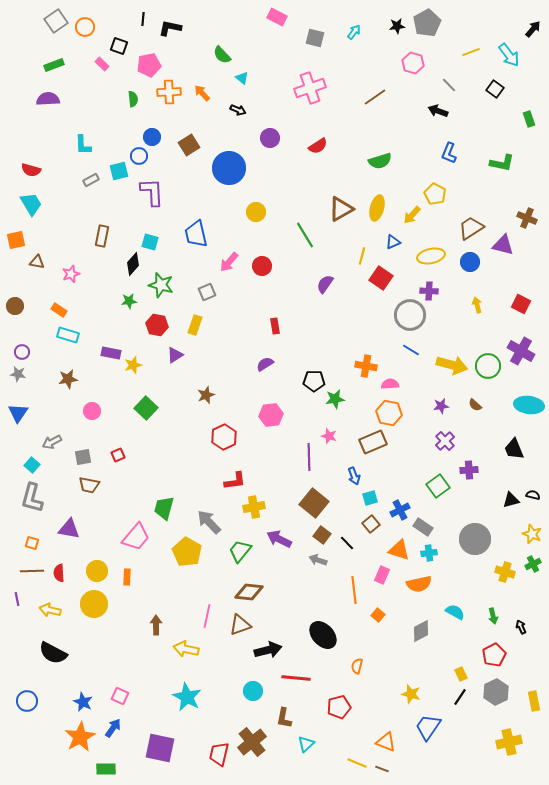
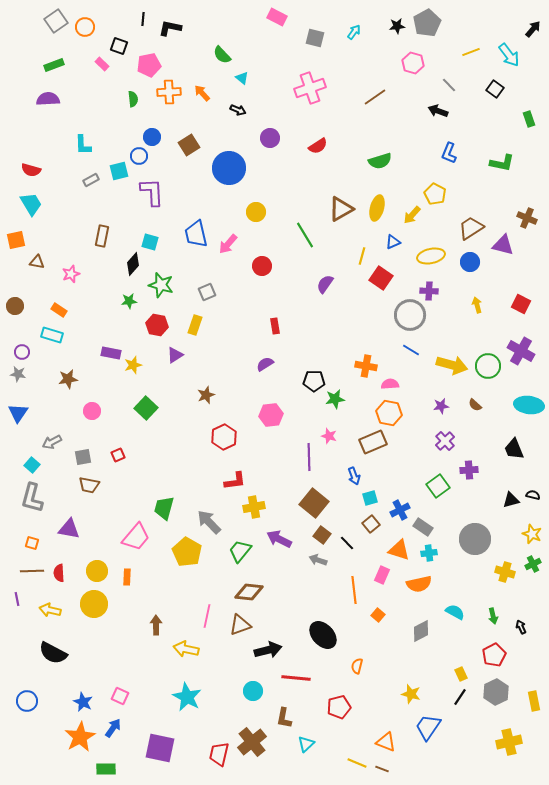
pink arrow at (229, 262): moved 1 px left, 18 px up
cyan rectangle at (68, 335): moved 16 px left
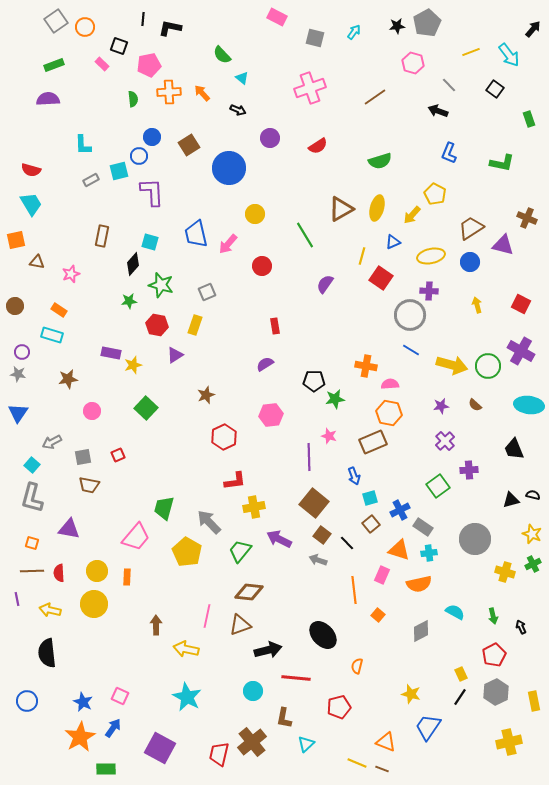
yellow circle at (256, 212): moved 1 px left, 2 px down
black semicircle at (53, 653): moved 6 px left; rotated 56 degrees clockwise
purple square at (160, 748): rotated 16 degrees clockwise
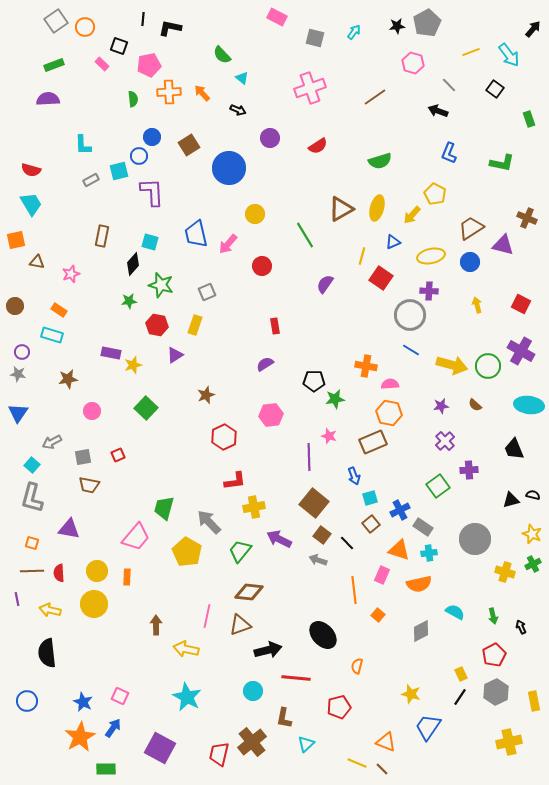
brown line at (382, 769): rotated 24 degrees clockwise
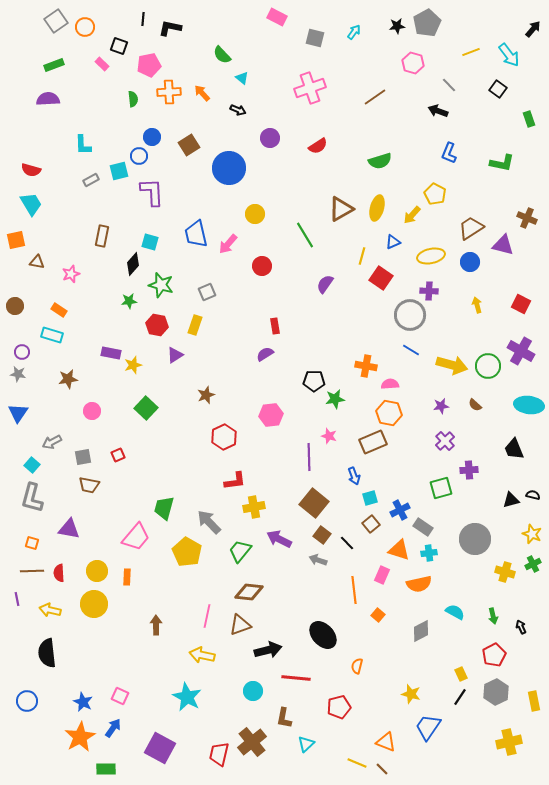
black square at (495, 89): moved 3 px right
purple semicircle at (265, 364): moved 10 px up
green square at (438, 486): moved 3 px right, 2 px down; rotated 20 degrees clockwise
yellow arrow at (186, 649): moved 16 px right, 6 px down
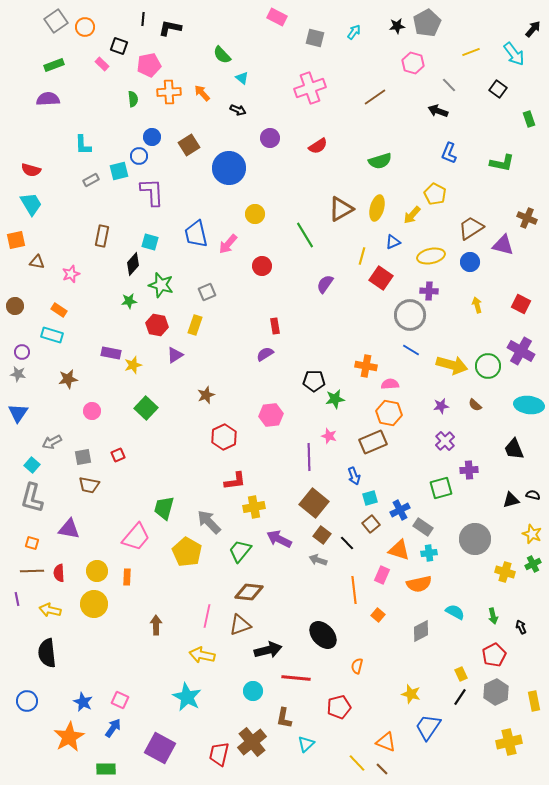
cyan arrow at (509, 55): moved 5 px right, 1 px up
pink square at (120, 696): moved 4 px down
orange star at (80, 737): moved 11 px left
yellow line at (357, 763): rotated 24 degrees clockwise
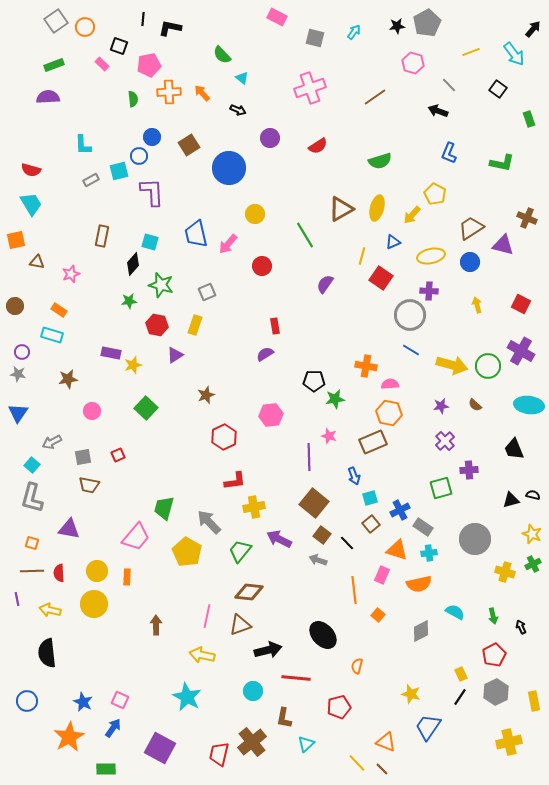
purple semicircle at (48, 99): moved 2 px up
orange triangle at (399, 550): moved 2 px left
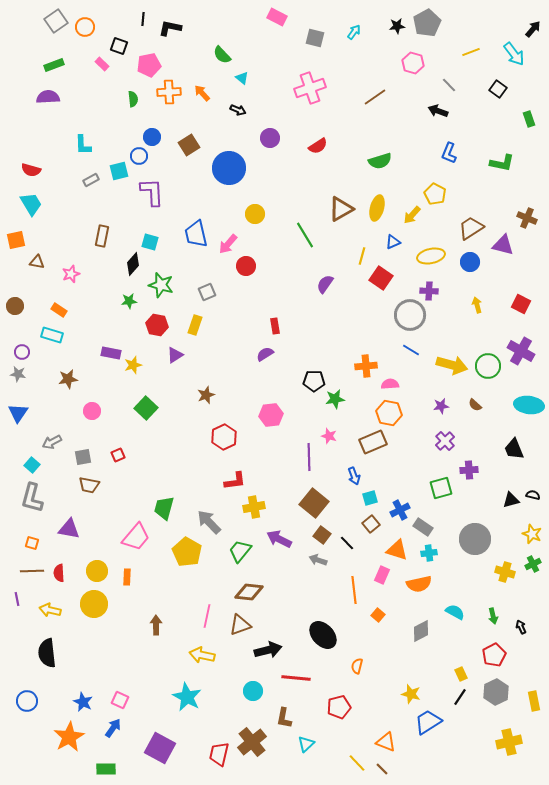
red circle at (262, 266): moved 16 px left
orange cross at (366, 366): rotated 15 degrees counterclockwise
blue trapezoid at (428, 727): moved 5 px up; rotated 24 degrees clockwise
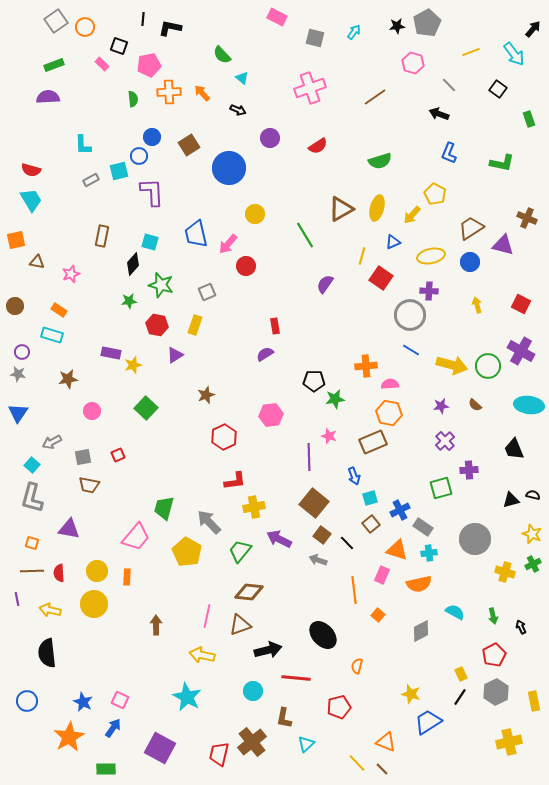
black arrow at (438, 111): moved 1 px right, 3 px down
cyan trapezoid at (31, 204): moved 4 px up
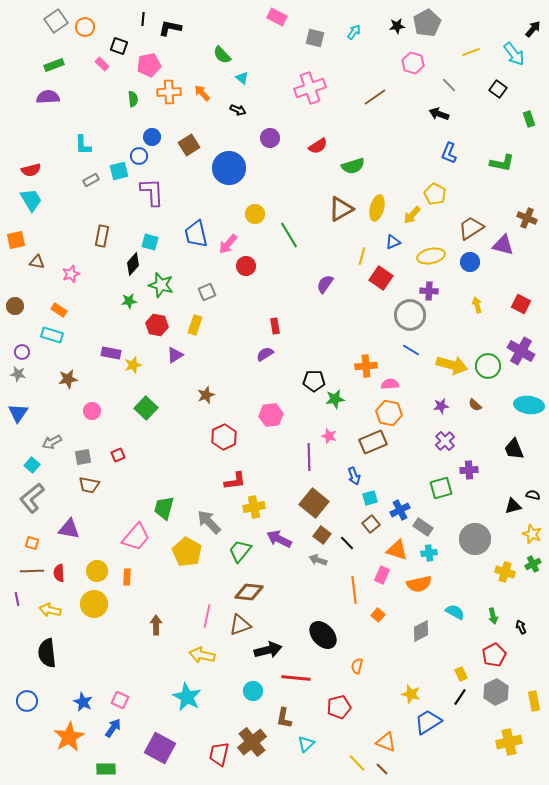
green semicircle at (380, 161): moved 27 px left, 5 px down
red semicircle at (31, 170): rotated 30 degrees counterclockwise
green line at (305, 235): moved 16 px left
gray L-shape at (32, 498): rotated 36 degrees clockwise
black triangle at (511, 500): moved 2 px right, 6 px down
